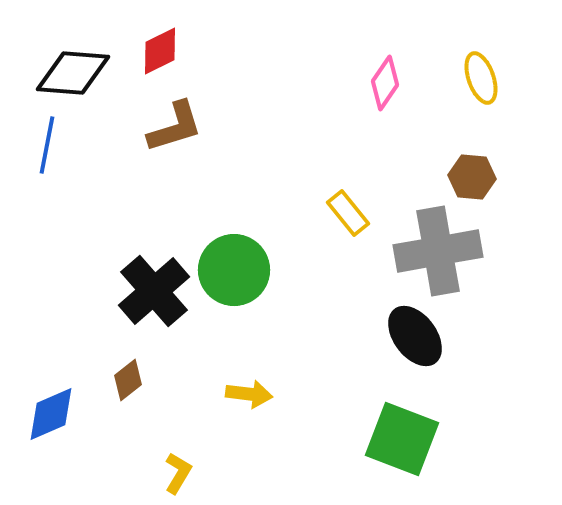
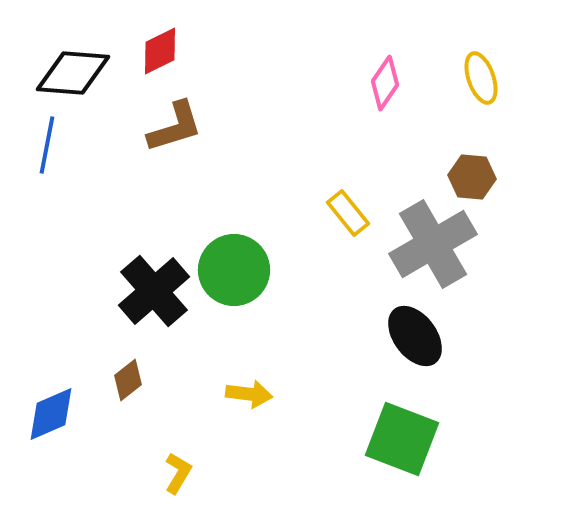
gray cross: moved 5 px left, 7 px up; rotated 20 degrees counterclockwise
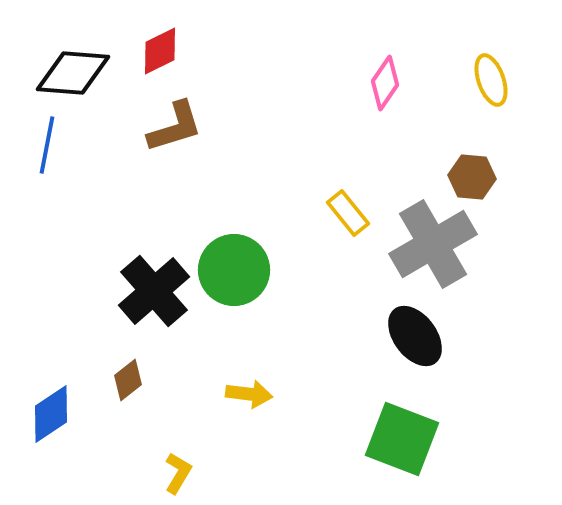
yellow ellipse: moved 10 px right, 2 px down
blue diamond: rotated 10 degrees counterclockwise
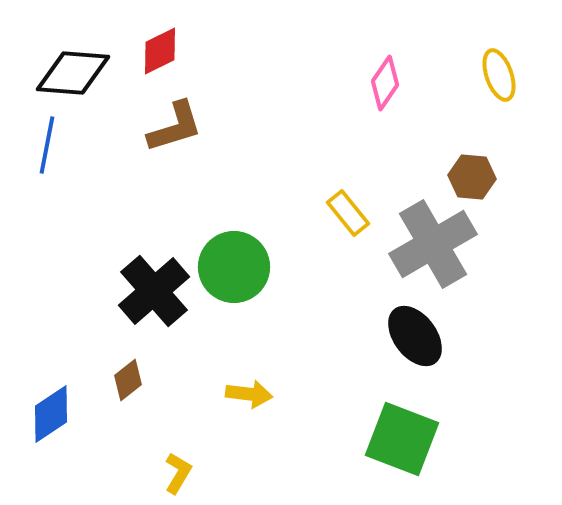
yellow ellipse: moved 8 px right, 5 px up
green circle: moved 3 px up
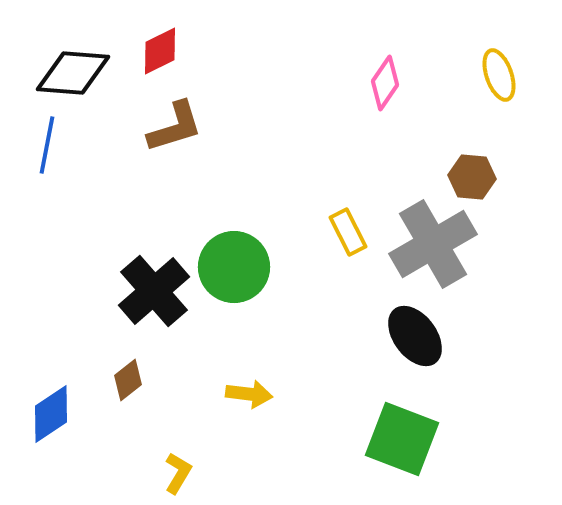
yellow rectangle: moved 19 px down; rotated 12 degrees clockwise
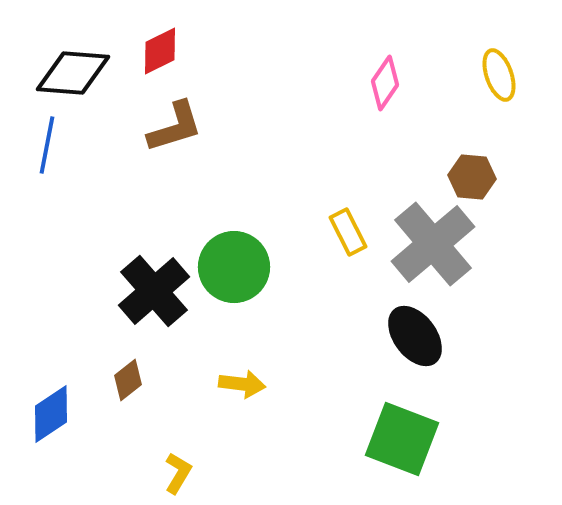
gray cross: rotated 10 degrees counterclockwise
yellow arrow: moved 7 px left, 10 px up
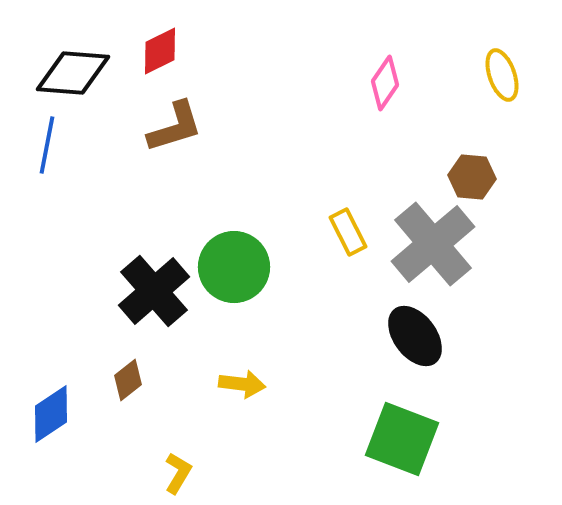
yellow ellipse: moved 3 px right
